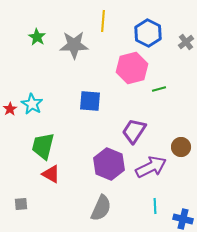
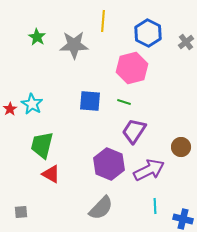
green line: moved 35 px left, 13 px down; rotated 32 degrees clockwise
green trapezoid: moved 1 px left, 1 px up
purple arrow: moved 2 px left, 3 px down
gray square: moved 8 px down
gray semicircle: rotated 20 degrees clockwise
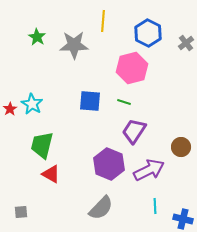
gray cross: moved 1 px down
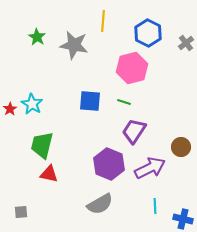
gray star: rotated 12 degrees clockwise
purple arrow: moved 1 px right, 2 px up
red triangle: moved 2 px left; rotated 18 degrees counterclockwise
gray semicircle: moved 1 px left, 4 px up; rotated 16 degrees clockwise
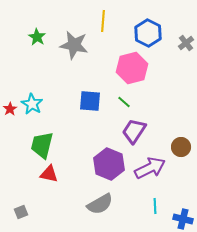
green line: rotated 24 degrees clockwise
gray square: rotated 16 degrees counterclockwise
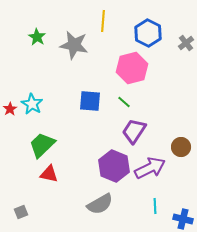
green trapezoid: rotated 32 degrees clockwise
purple hexagon: moved 5 px right, 2 px down
